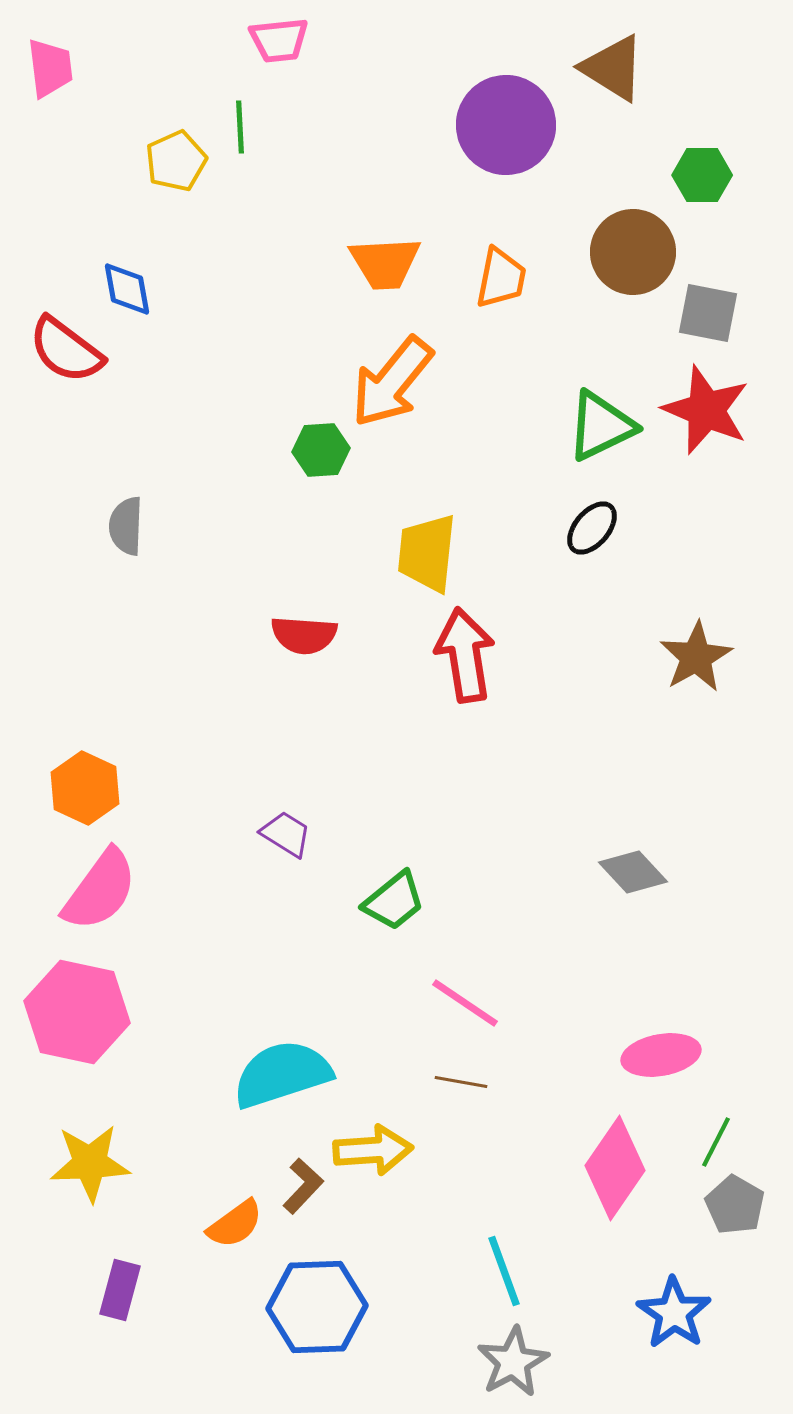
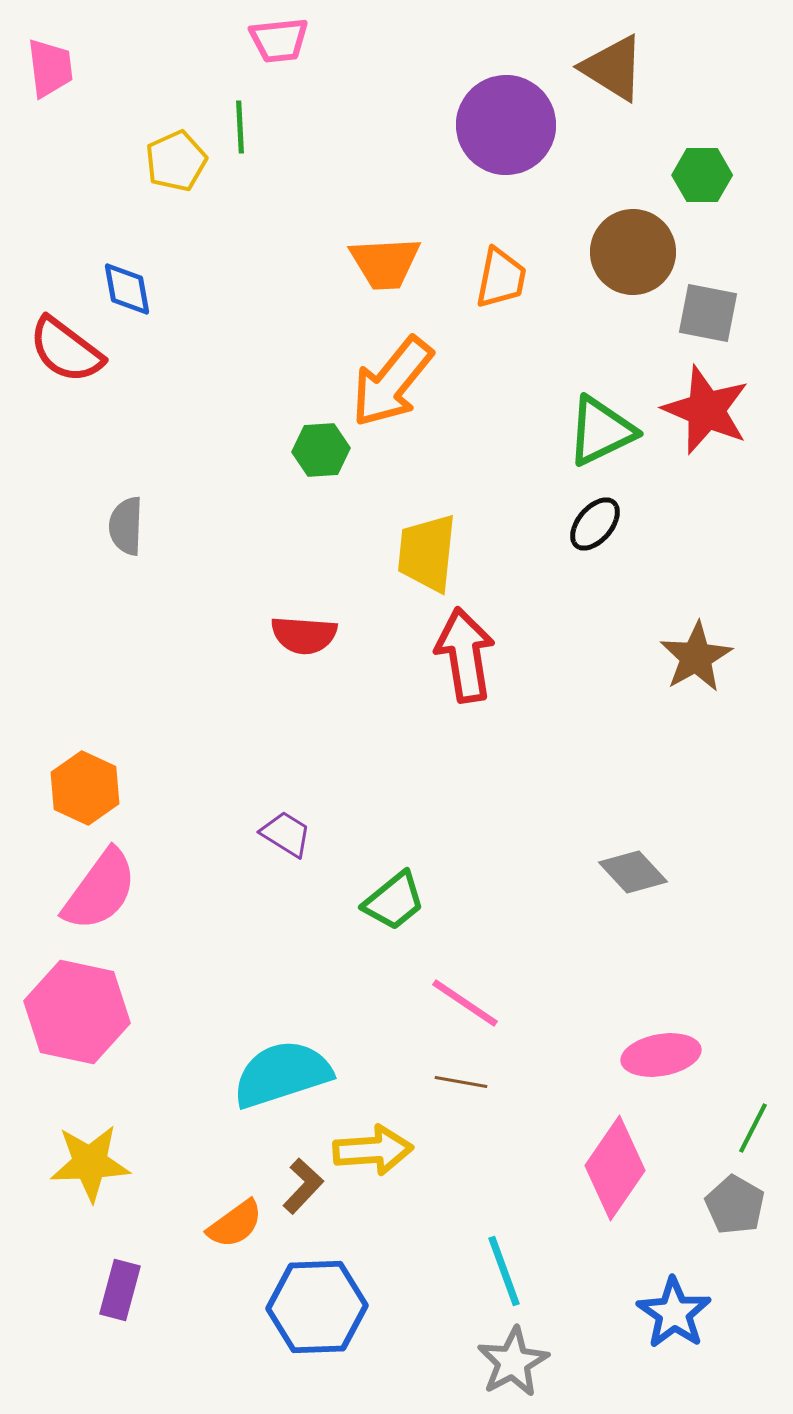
green triangle at (601, 426): moved 5 px down
black ellipse at (592, 528): moved 3 px right, 4 px up
green line at (716, 1142): moved 37 px right, 14 px up
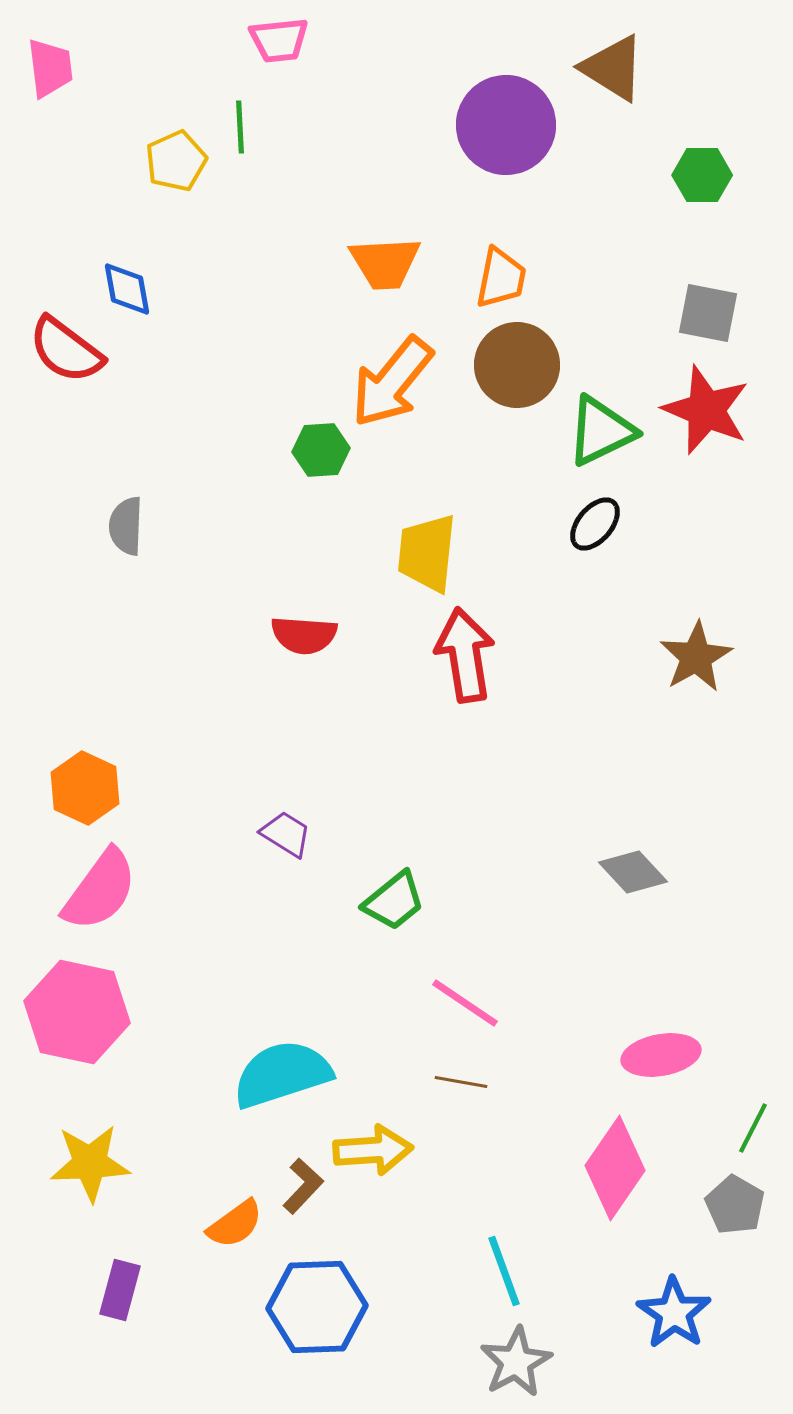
brown circle at (633, 252): moved 116 px left, 113 px down
gray star at (513, 1362): moved 3 px right
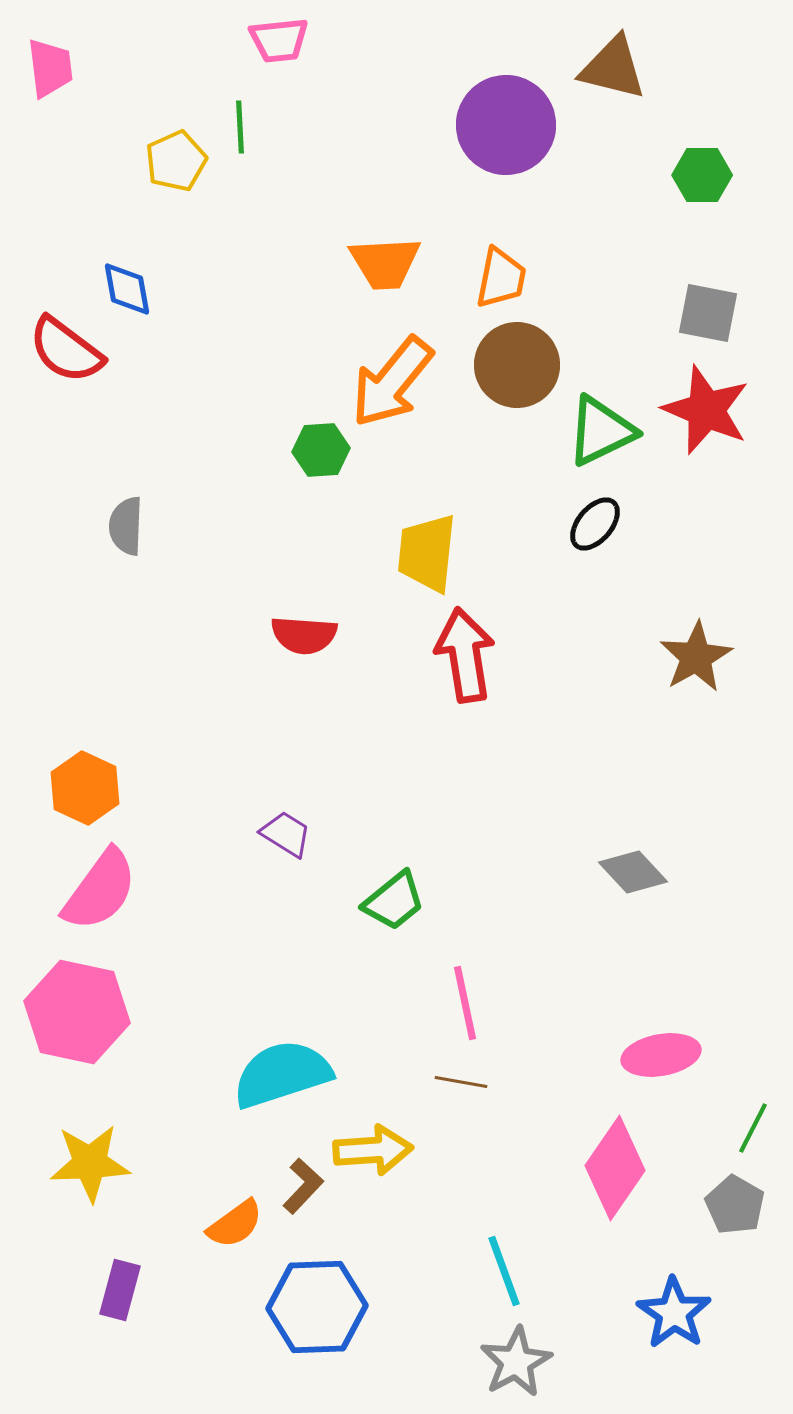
brown triangle at (613, 68): rotated 18 degrees counterclockwise
pink line at (465, 1003): rotated 44 degrees clockwise
